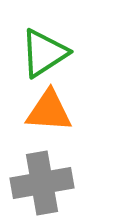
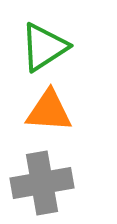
green triangle: moved 6 px up
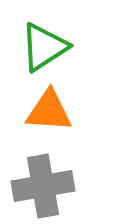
gray cross: moved 1 px right, 3 px down
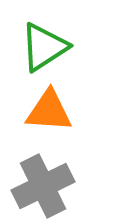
gray cross: rotated 16 degrees counterclockwise
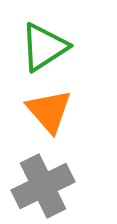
orange triangle: rotated 45 degrees clockwise
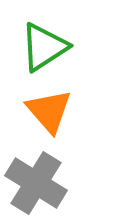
gray cross: moved 7 px left, 3 px up; rotated 32 degrees counterclockwise
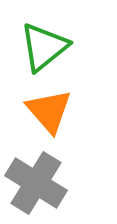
green triangle: rotated 6 degrees counterclockwise
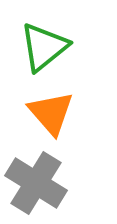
orange triangle: moved 2 px right, 2 px down
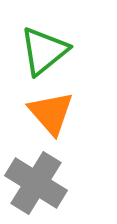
green triangle: moved 4 px down
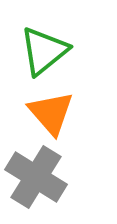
gray cross: moved 6 px up
